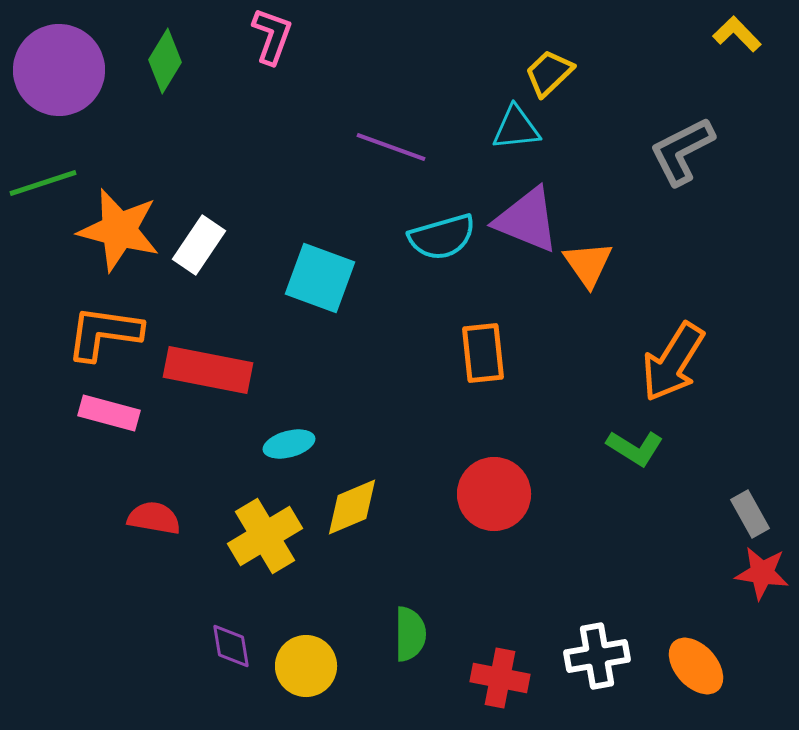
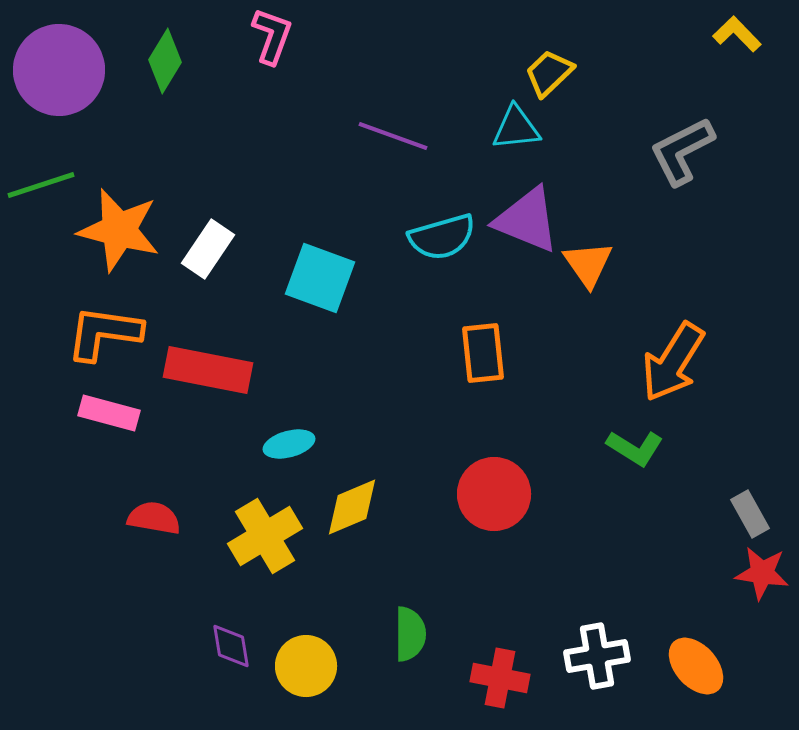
purple line: moved 2 px right, 11 px up
green line: moved 2 px left, 2 px down
white rectangle: moved 9 px right, 4 px down
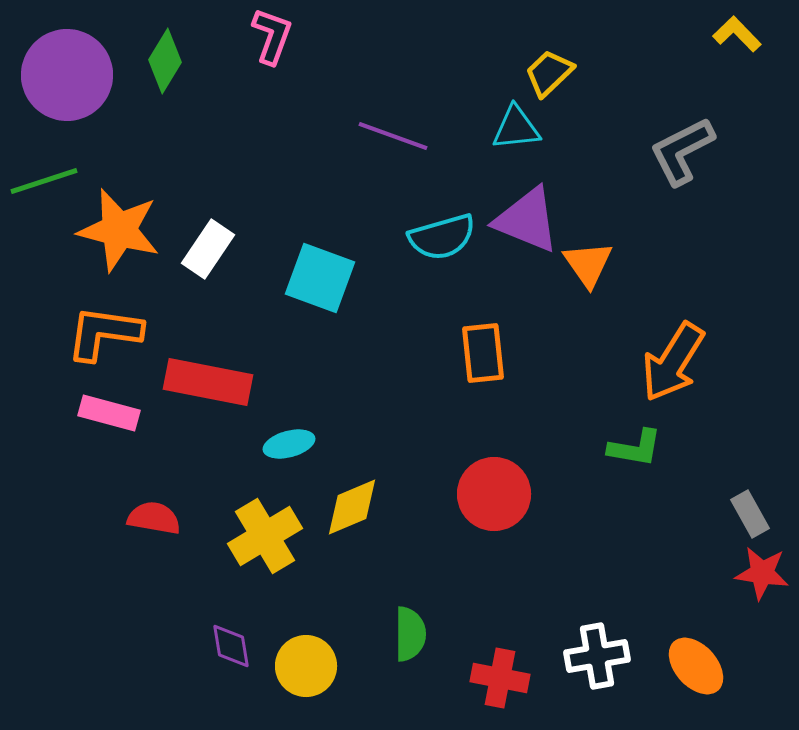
purple circle: moved 8 px right, 5 px down
green line: moved 3 px right, 4 px up
red rectangle: moved 12 px down
green L-shape: rotated 22 degrees counterclockwise
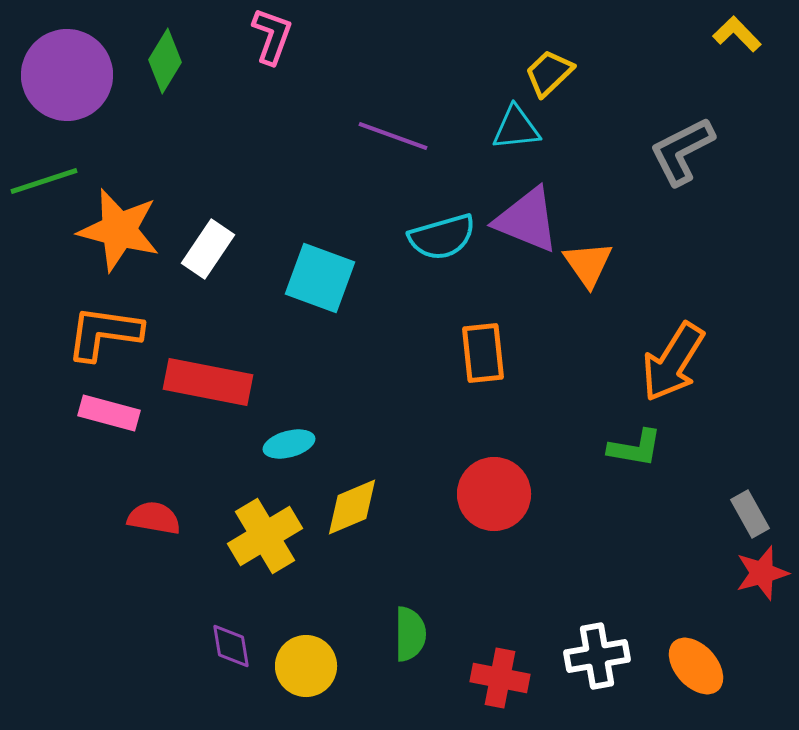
red star: rotated 24 degrees counterclockwise
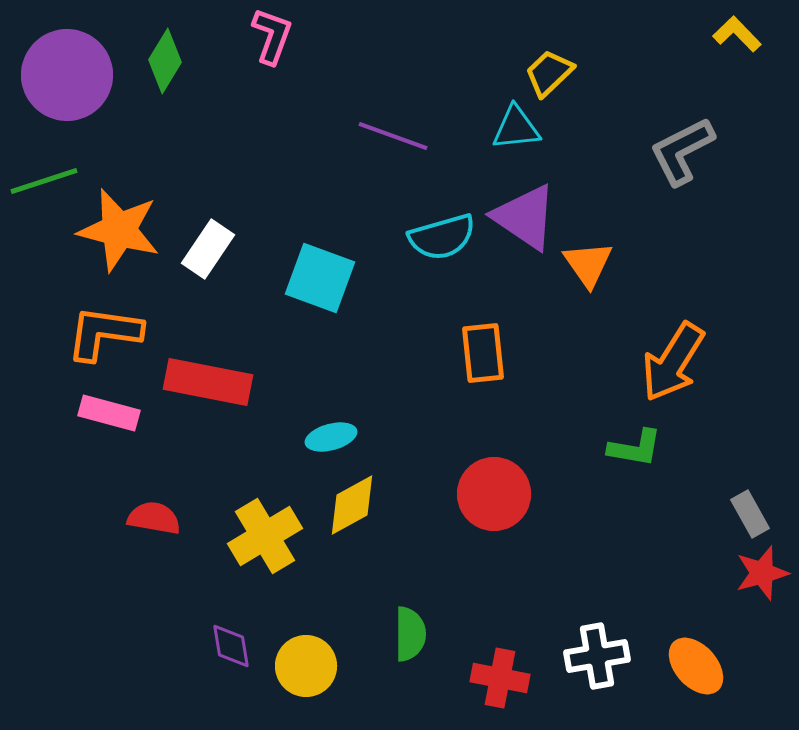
purple triangle: moved 2 px left, 3 px up; rotated 12 degrees clockwise
cyan ellipse: moved 42 px right, 7 px up
yellow diamond: moved 2 px up; rotated 6 degrees counterclockwise
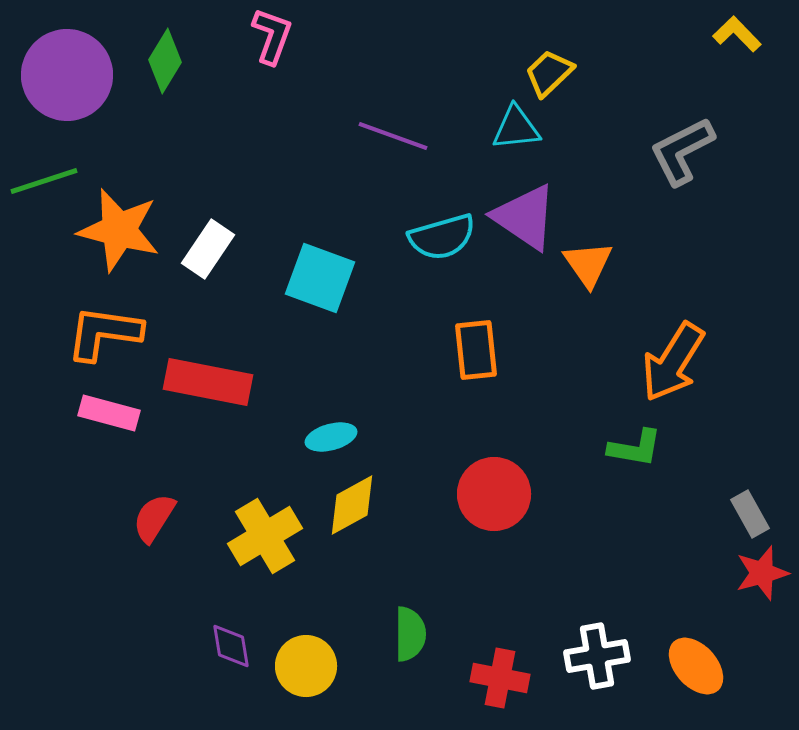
orange rectangle: moved 7 px left, 3 px up
red semicircle: rotated 68 degrees counterclockwise
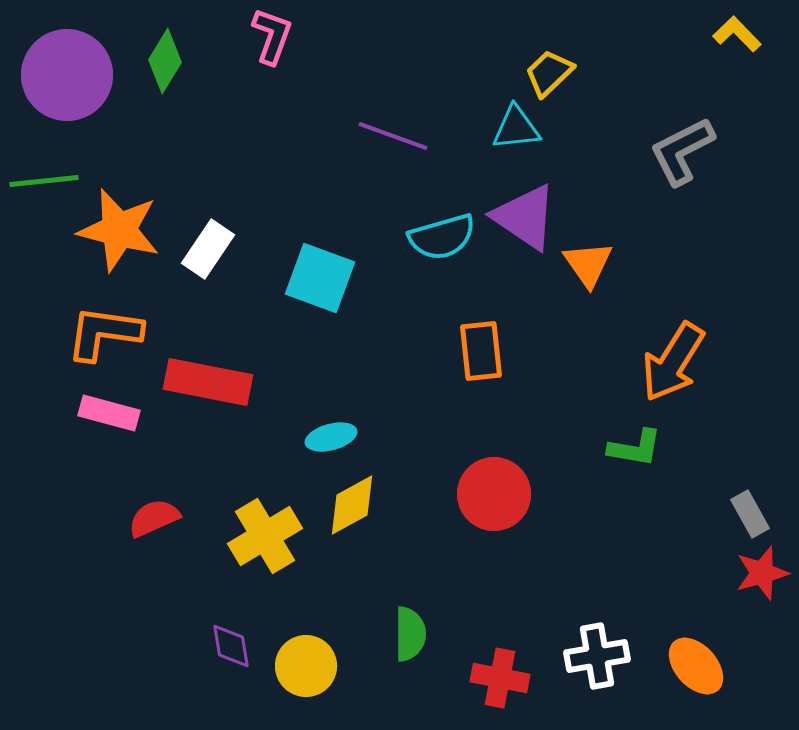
green line: rotated 12 degrees clockwise
orange rectangle: moved 5 px right, 1 px down
red semicircle: rotated 34 degrees clockwise
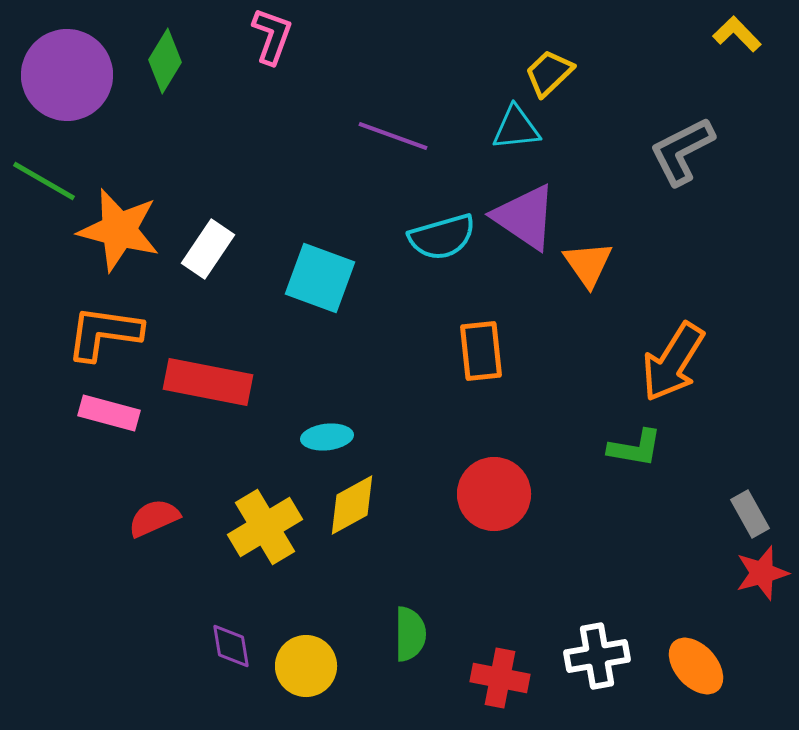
green line: rotated 36 degrees clockwise
cyan ellipse: moved 4 px left; rotated 9 degrees clockwise
yellow cross: moved 9 px up
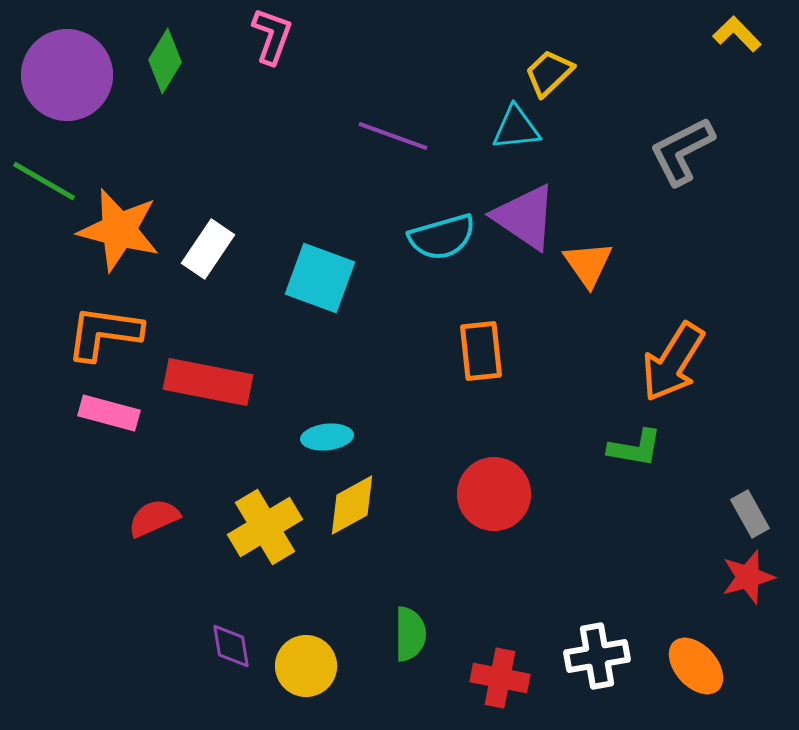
red star: moved 14 px left, 4 px down
